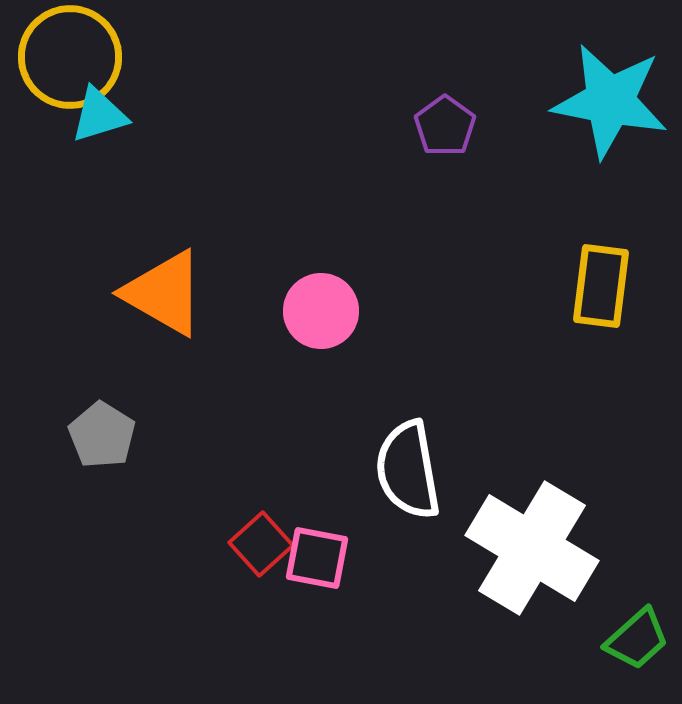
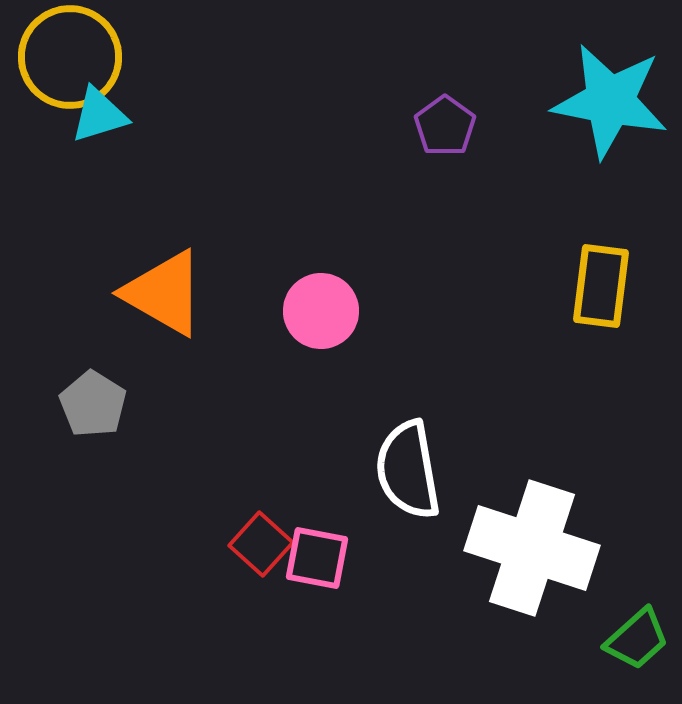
gray pentagon: moved 9 px left, 31 px up
red square: rotated 6 degrees counterclockwise
white cross: rotated 13 degrees counterclockwise
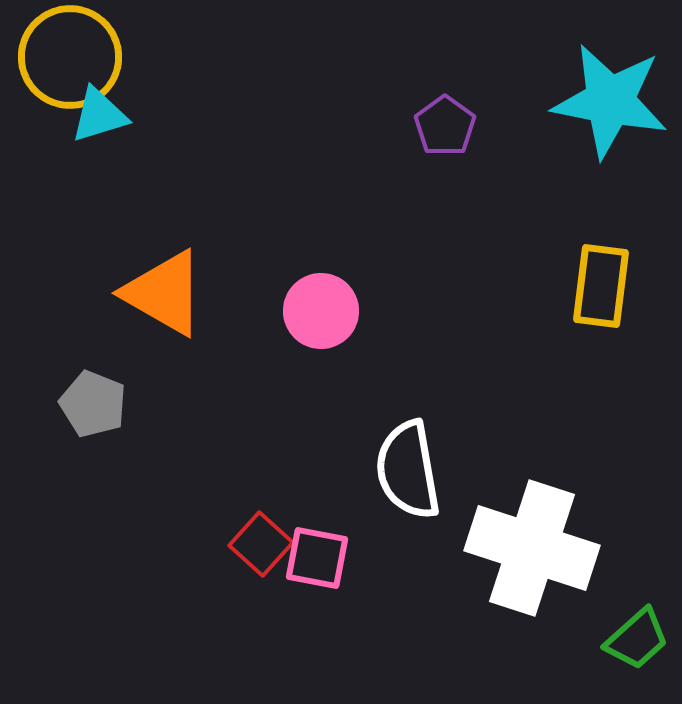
gray pentagon: rotated 10 degrees counterclockwise
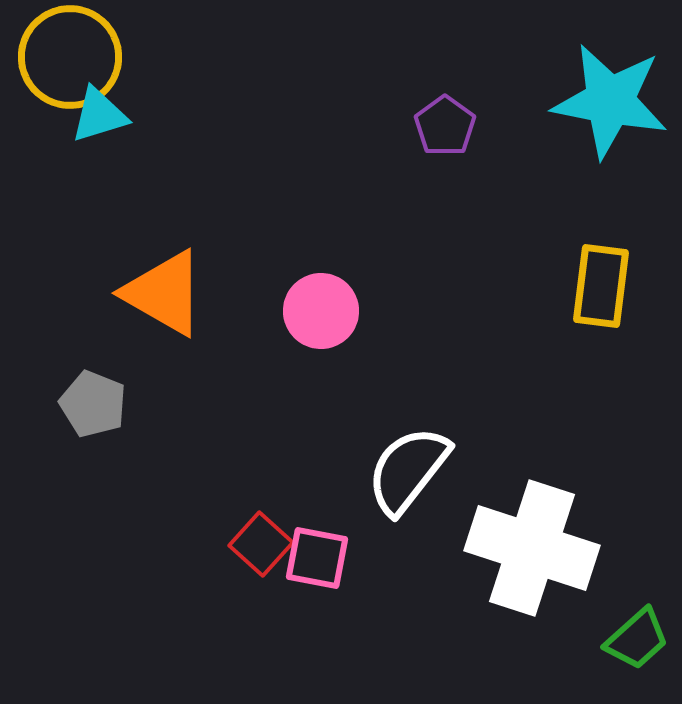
white semicircle: rotated 48 degrees clockwise
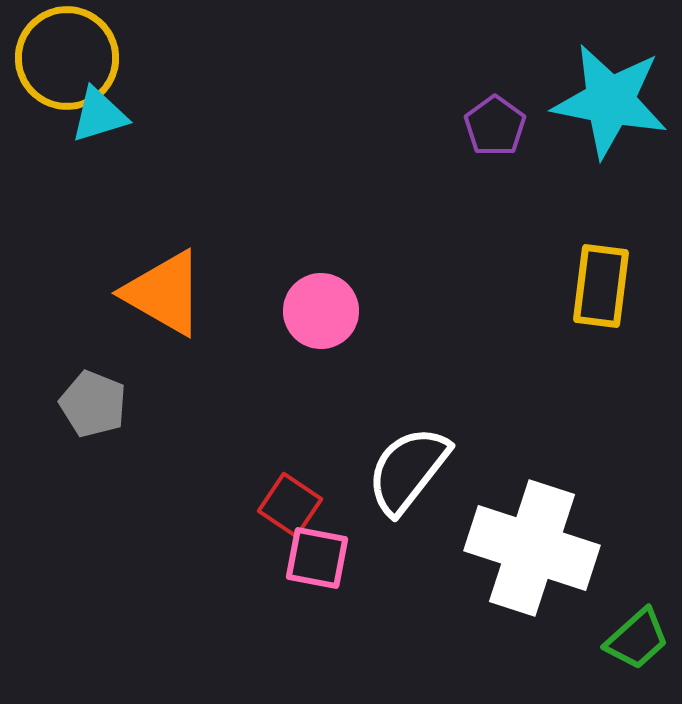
yellow circle: moved 3 px left, 1 px down
purple pentagon: moved 50 px right
red square: moved 29 px right, 39 px up; rotated 8 degrees counterclockwise
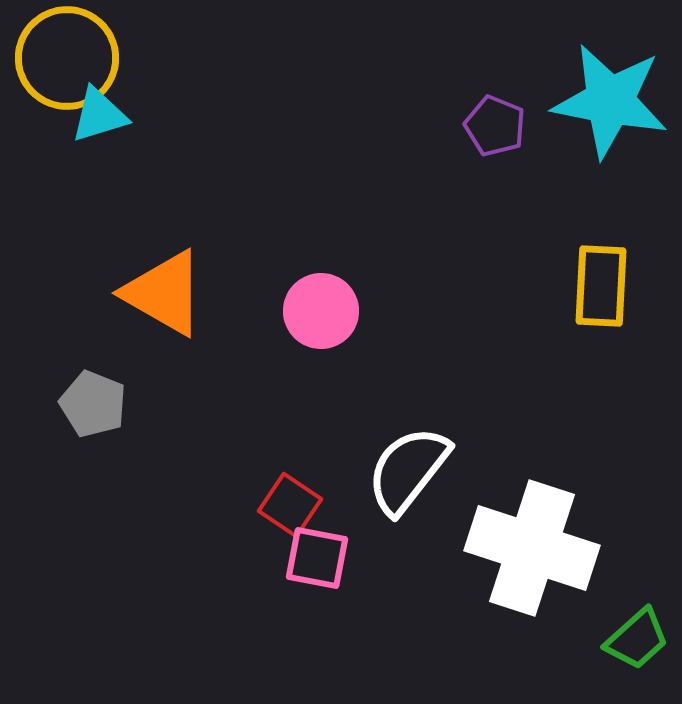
purple pentagon: rotated 14 degrees counterclockwise
yellow rectangle: rotated 4 degrees counterclockwise
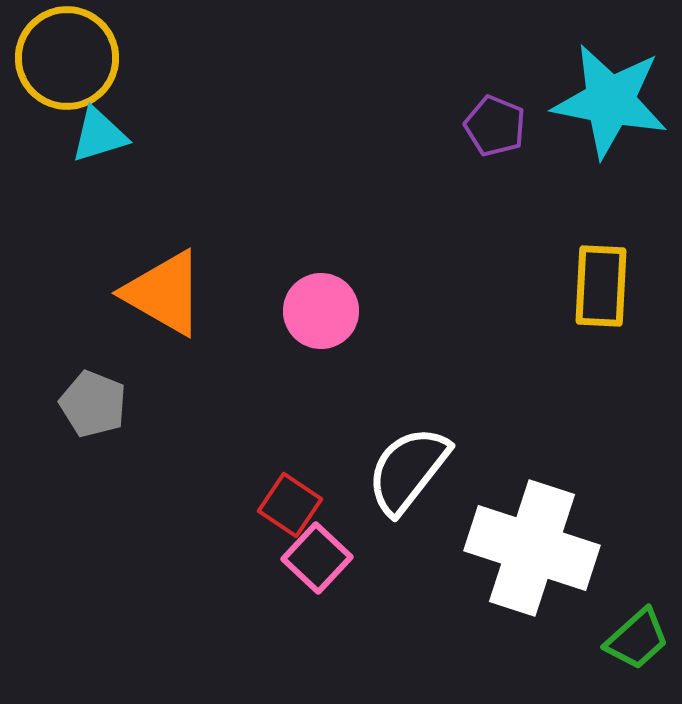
cyan triangle: moved 20 px down
pink square: rotated 32 degrees clockwise
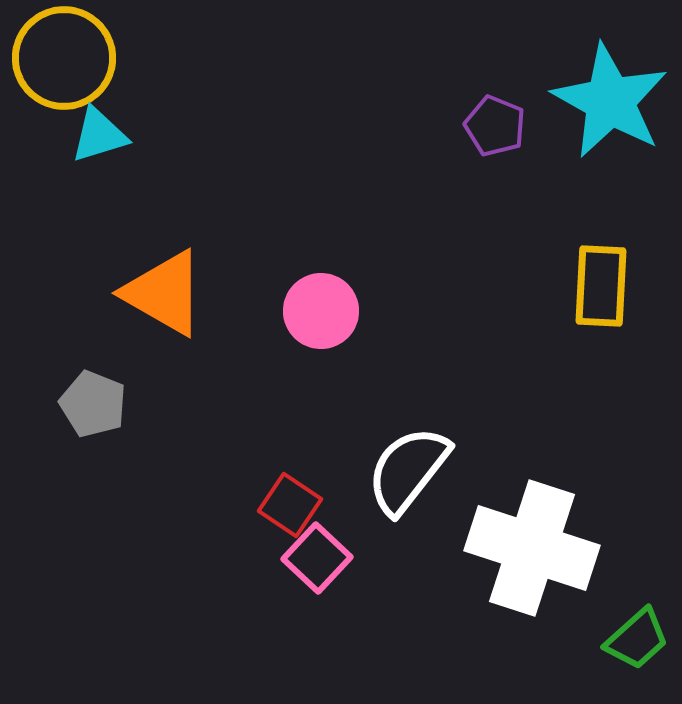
yellow circle: moved 3 px left
cyan star: rotated 18 degrees clockwise
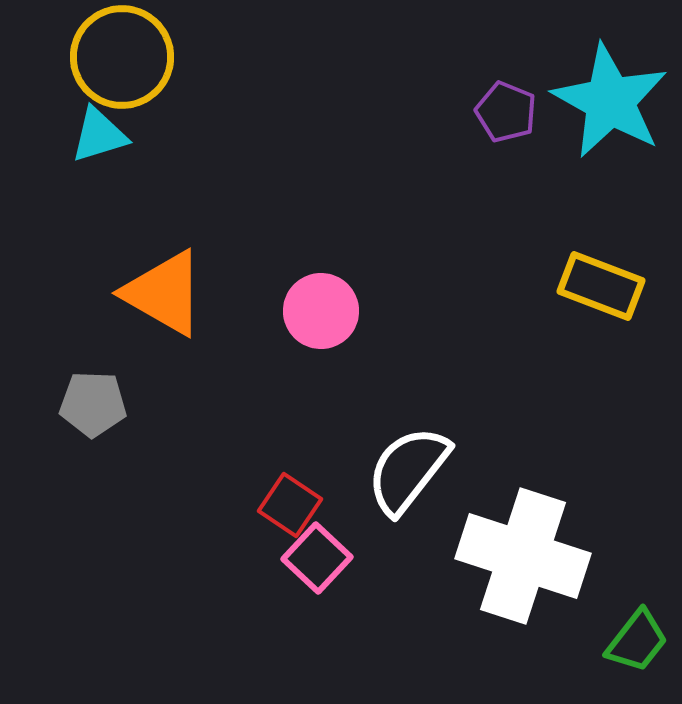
yellow circle: moved 58 px right, 1 px up
purple pentagon: moved 11 px right, 14 px up
yellow rectangle: rotated 72 degrees counterclockwise
gray pentagon: rotated 20 degrees counterclockwise
white cross: moved 9 px left, 8 px down
green trapezoid: moved 2 px down; rotated 10 degrees counterclockwise
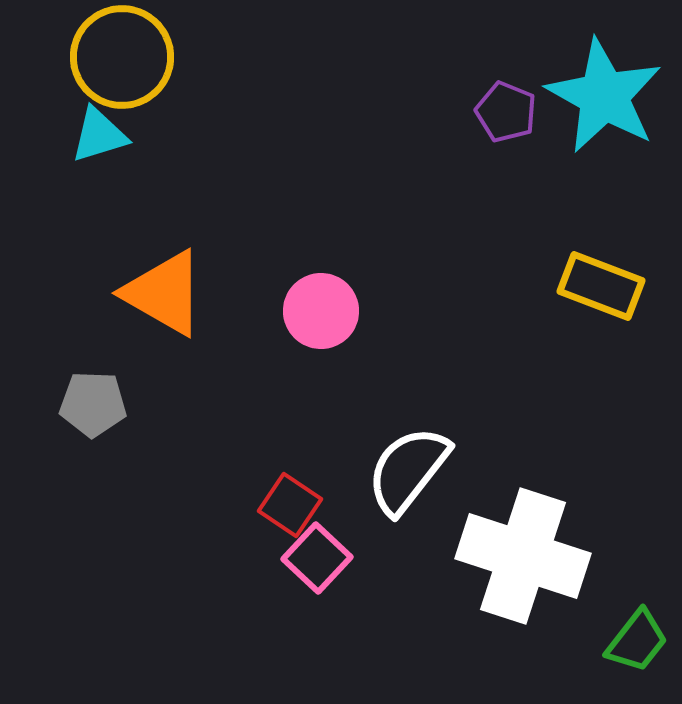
cyan star: moved 6 px left, 5 px up
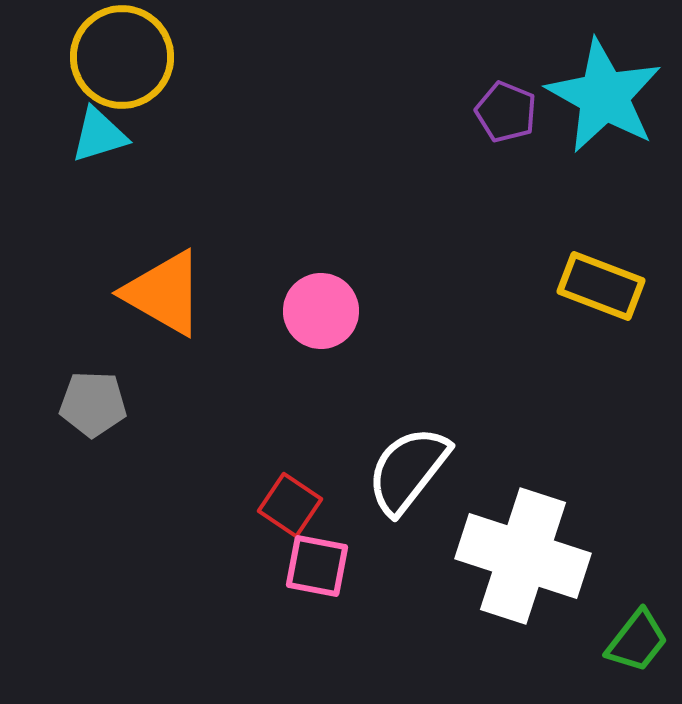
pink square: moved 8 px down; rotated 32 degrees counterclockwise
